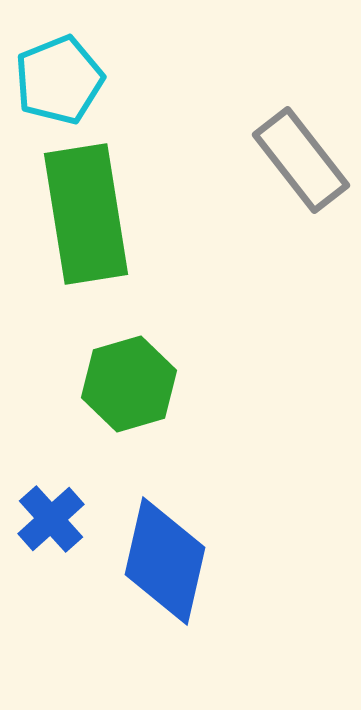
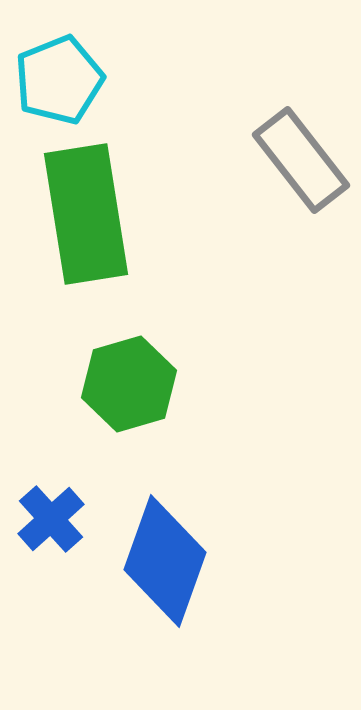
blue diamond: rotated 7 degrees clockwise
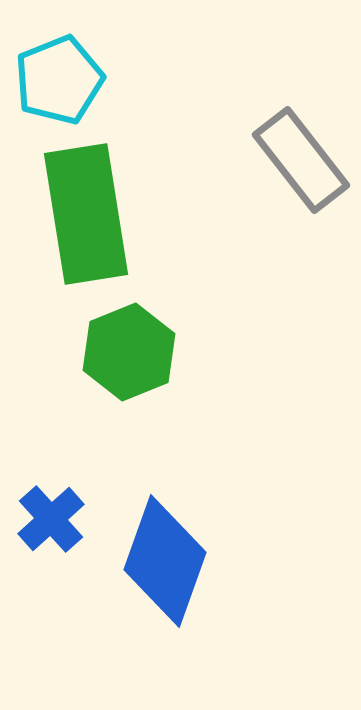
green hexagon: moved 32 px up; rotated 6 degrees counterclockwise
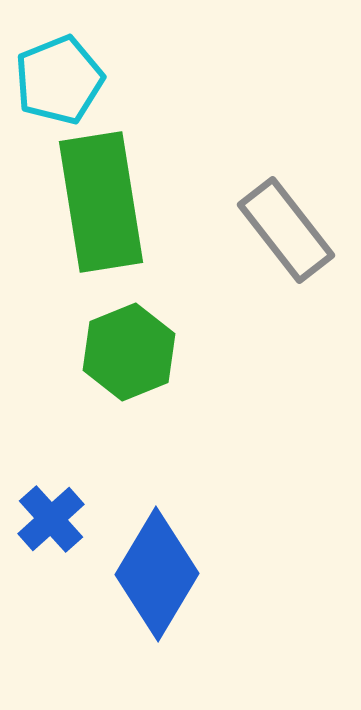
gray rectangle: moved 15 px left, 70 px down
green rectangle: moved 15 px right, 12 px up
blue diamond: moved 8 px left, 13 px down; rotated 11 degrees clockwise
